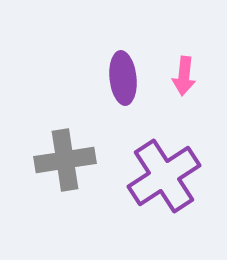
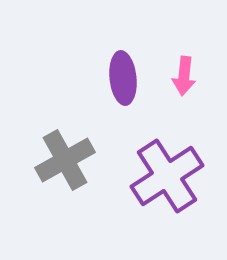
gray cross: rotated 20 degrees counterclockwise
purple cross: moved 3 px right
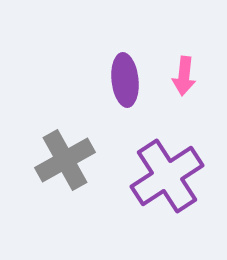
purple ellipse: moved 2 px right, 2 px down
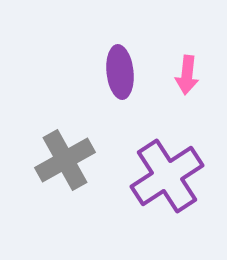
pink arrow: moved 3 px right, 1 px up
purple ellipse: moved 5 px left, 8 px up
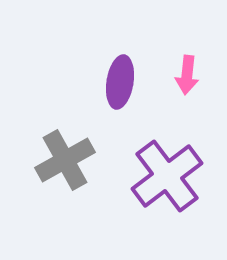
purple ellipse: moved 10 px down; rotated 15 degrees clockwise
purple cross: rotated 4 degrees counterclockwise
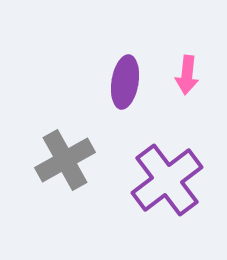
purple ellipse: moved 5 px right
purple cross: moved 4 px down
